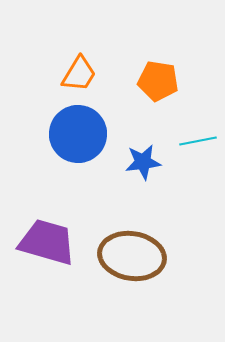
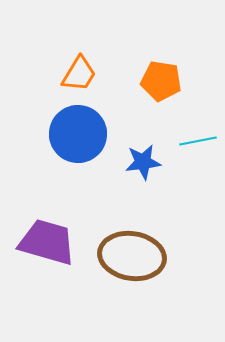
orange pentagon: moved 3 px right
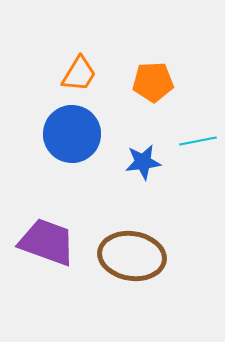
orange pentagon: moved 8 px left, 1 px down; rotated 12 degrees counterclockwise
blue circle: moved 6 px left
purple trapezoid: rotated 4 degrees clockwise
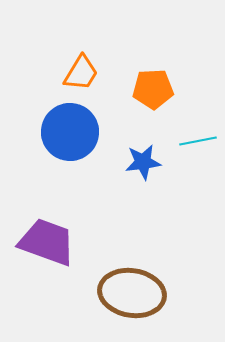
orange trapezoid: moved 2 px right, 1 px up
orange pentagon: moved 7 px down
blue circle: moved 2 px left, 2 px up
brown ellipse: moved 37 px down
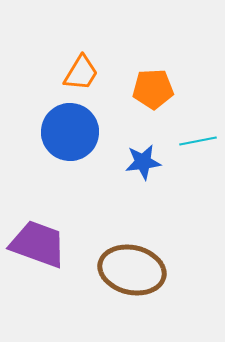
purple trapezoid: moved 9 px left, 2 px down
brown ellipse: moved 23 px up; rotated 4 degrees clockwise
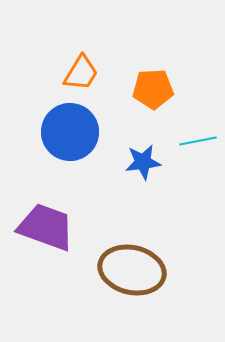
purple trapezoid: moved 8 px right, 17 px up
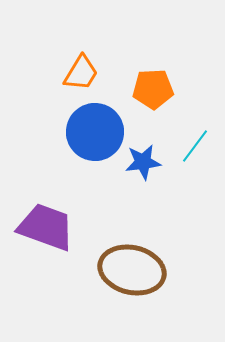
blue circle: moved 25 px right
cyan line: moved 3 px left, 5 px down; rotated 42 degrees counterclockwise
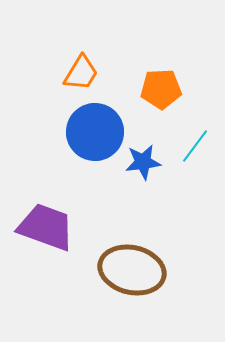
orange pentagon: moved 8 px right
